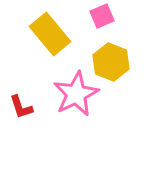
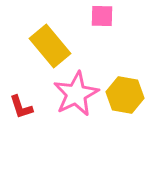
pink square: rotated 25 degrees clockwise
yellow rectangle: moved 12 px down
yellow hexagon: moved 14 px right, 33 px down; rotated 12 degrees counterclockwise
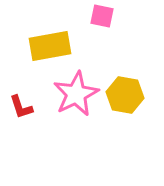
pink square: rotated 10 degrees clockwise
yellow rectangle: rotated 60 degrees counterclockwise
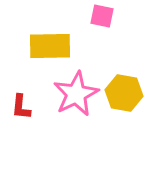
yellow rectangle: rotated 9 degrees clockwise
yellow hexagon: moved 1 px left, 2 px up
red L-shape: rotated 24 degrees clockwise
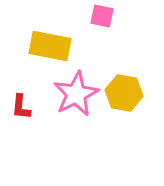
yellow rectangle: rotated 12 degrees clockwise
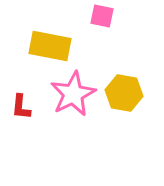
pink star: moved 3 px left
